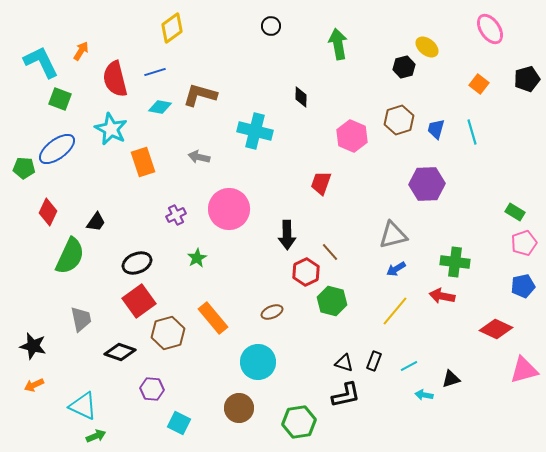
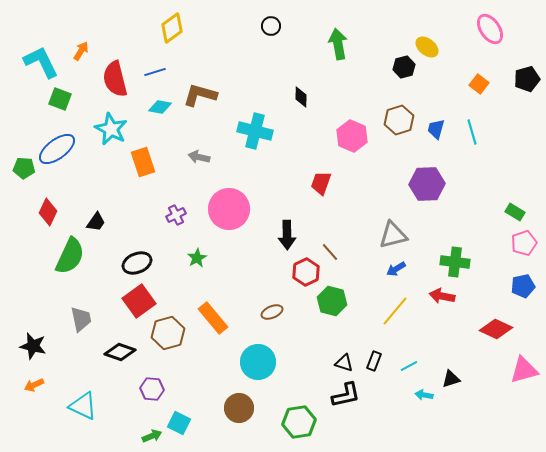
green arrow at (96, 436): moved 56 px right
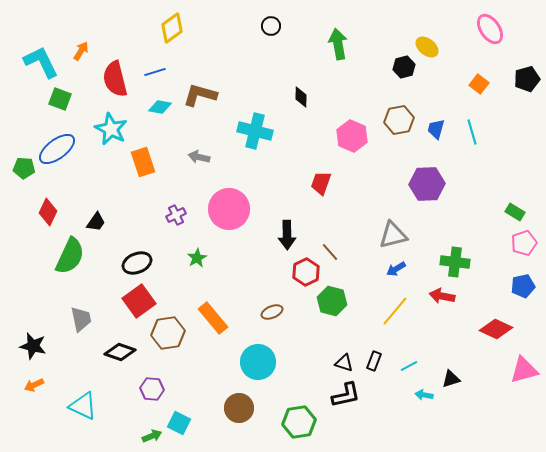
brown hexagon at (399, 120): rotated 8 degrees clockwise
brown hexagon at (168, 333): rotated 8 degrees clockwise
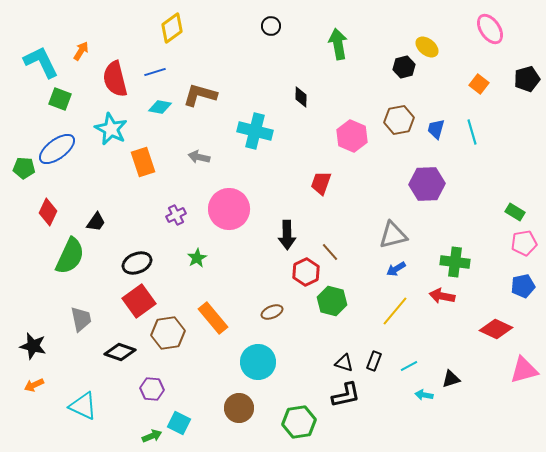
pink pentagon at (524, 243): rotated 10 degrees clockwise
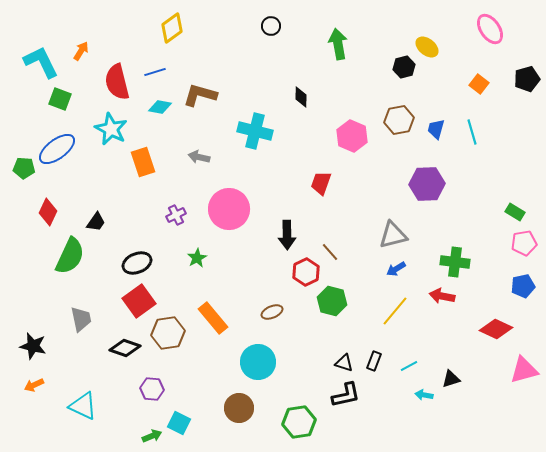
red semicircle at (115, 79): moved 2 px right, 3 px down
black diamond at (120, 352): moved 5 px right, 4 px up
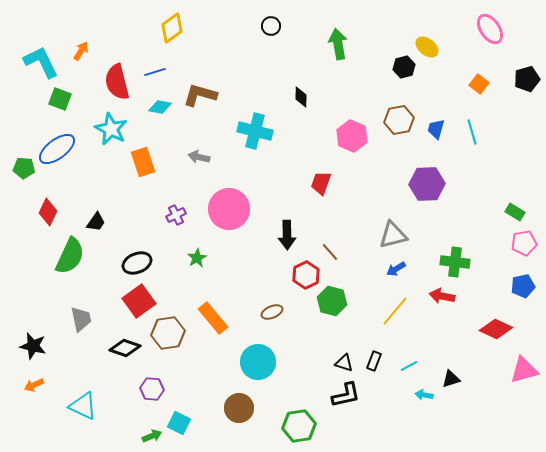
red hexagon at (306, 272): moved 3 px down
green hexagon at (299, 422): moved 4 px down
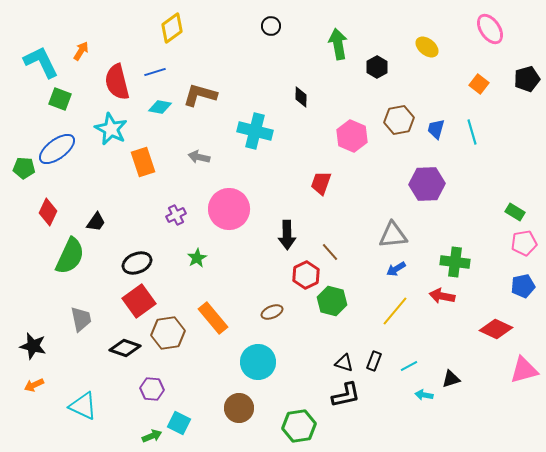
black hexagon at (404, 67): moved 27 px left; rotated 15 degrees counterclockwise
gray triangle at (393, 235): rotated 8 degrees clockwise
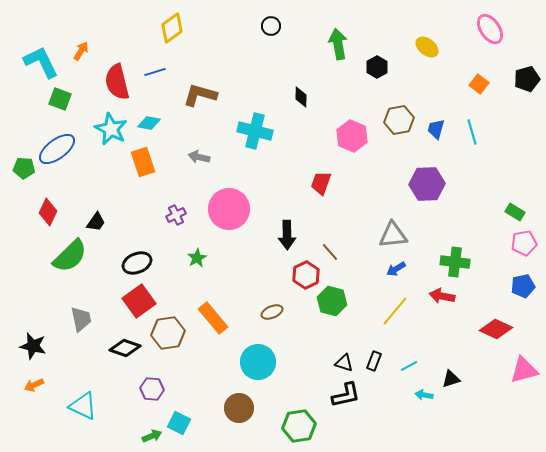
cyan diamond at (160, 107): moved 11 px left, 16 px down
green semicircle at (70, 256): rotated 21 degrees clockwise
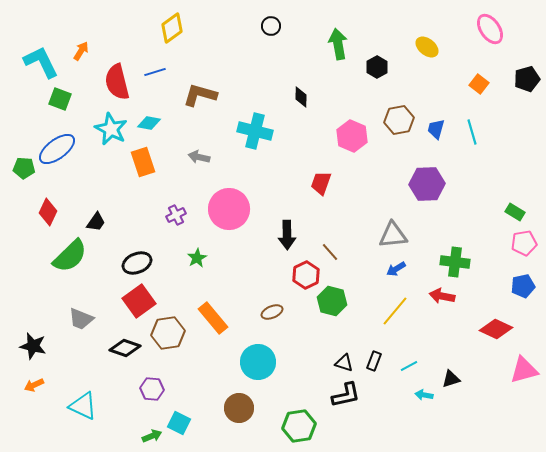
gray trapezoid at (81, 319): rotated 124 degrees clockwise
